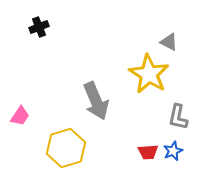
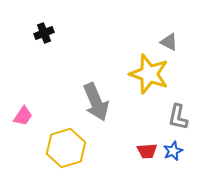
black cross: moved 5 px right, 6 px down
yellow star: rotated 12 degrees counterclockwise
gray arrow: moved 1 px down
pink trapezoid: moved 3 px right
red trapezoid: moved 1 px left, 1 px up
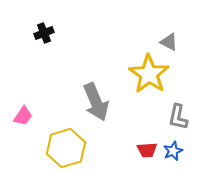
yellow star: rotated 15 degrees clockwise
red trapezoid: moved 1 px up
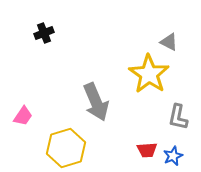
blue star: moved 5 px down
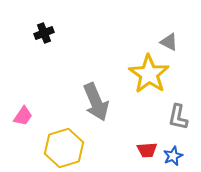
yellow hexagon: moved 2 px left
